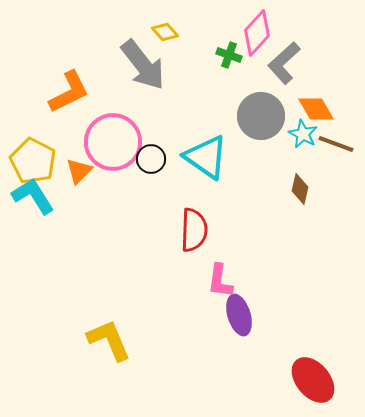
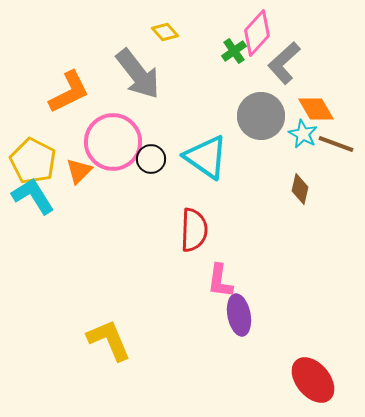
green cross: moved 5 px right, 4 px up; rotated 35 degrees clockwise
gray arrow: moved 5 px left, 9 px down
purple ellipse: rotated 6 degrees clockwise
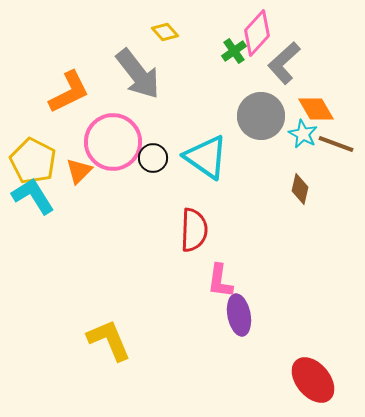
black circle: moved 2 px right, 1 px up
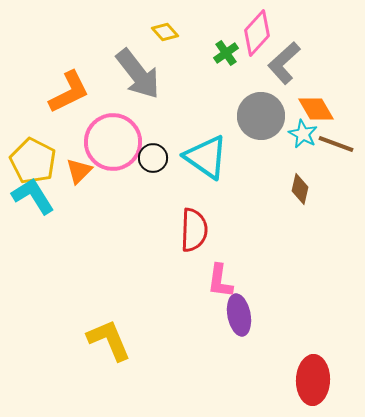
green cross: moved 8 px left, 2 px down
red ellipse: rotated 42 degrees clockwise
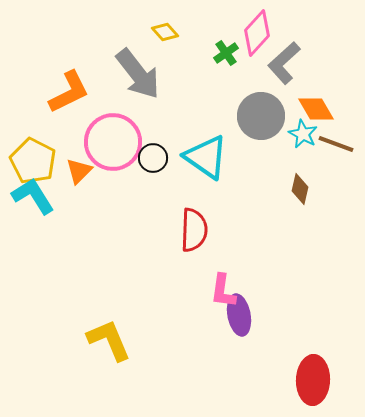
pink L-shape: moved 3 px right, 10 px down
